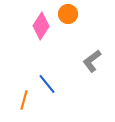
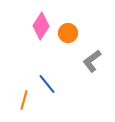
orange circle: moved 19 px down
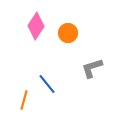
pink diamond: moved 5 px left
gray L-shape: moved 7 px down; rotated 20 degrees clockwise
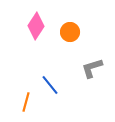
orange circle: moved 2 px right, 1 px up
blue line: moved 3 px right, 1 px down
orange line: moved 2 px right, 2 px down
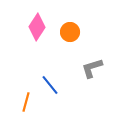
pink diamond: moved 1 px right, 1 px down
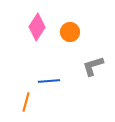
gray L-shape: moved 1 px right, 2 px up
blue line: moved 1 px left, 4 px up; rotated 55 degrees counterclockwise
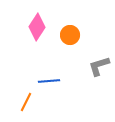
orange circle: moved 3 px down
gray L-shape: moved 6 px right
orange line: rotated 12 degrees clockwise
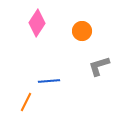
pink diamond: moved 4 px up
orange circle: moved 12 px right, 4 px up
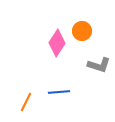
pink diamond: moved 20 px right, 20 px down
gray L-shape: moved 1 px up; rotated 145 degrees counterclockwise
blue line: moved 10 px right, 11 px down
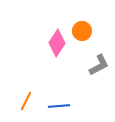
gray L-shape: rotated 45 degrees counterclockwise
blue line: moved 14 px down
orange line: moved 1 px up
